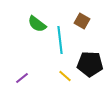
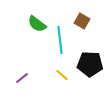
yellow line: moved 3 px left, 1 px up
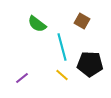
cyan line: moved 2 px right, 7 px down; rotated 8 degrees counterclockwise
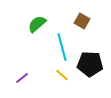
green semicircle: rotated 102 degrees clockwise
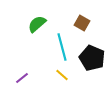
brown square: moved 2 px down
black pentagon: moved 2 px right, 6 px up; rotated 20 degrees clockwise
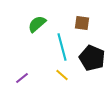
brown square: rotated 21 degrees counterclockwise
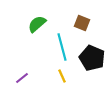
brown square: rotated 14 degrees clockwise
yellow line: moved 1 px down; rotated 24 degrees clockwise
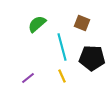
black pentagon: rotated 20 degrees counterclockwise
purple line: moved 6 px right
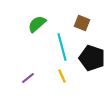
black pentagon: rotated 15 degrees clockwise
